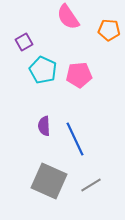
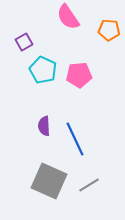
gray line: moved 2 px left
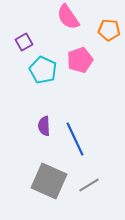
pink pentagon: moved 1 px right, 15 px up; rotated 15 degrees counterclockwise
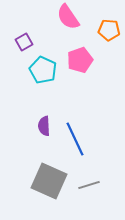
gray line: rotated 15 degrees clockwise
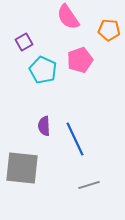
gray square: moved 27 px left, 13 px up; rotated 18 degrees counterclockwise
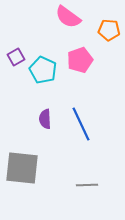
pink semicircle: rotated 20 degrees counterclockwise
purple square: moved 8 px left, 15 px down
purple semicircle: moved 1 px right, 7 px up
blue line: moved 6 px right, 15 px up
gray line: moved 2 px left; rotated 15 degrees clockwise
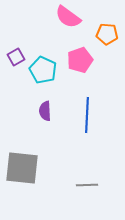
orange pentagon: moved 2 px left, 4 px down
purple semicircle: moved 8 px up
blue line: moved 6 px right, 9 px up; rotated 28 degrees clockwise
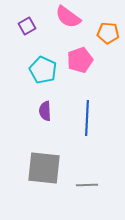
orange pentagon: moved 1 px right, 1 px up
purple square: moved 11 px right, 31 px up
blue line: moved 3 px down
gray square: moved 22 px right
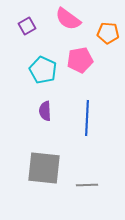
pink semicircle: moved 2 px down
pink pentagon: rotated 10 degrees clockwise
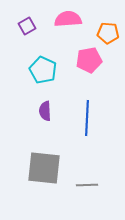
pink semicircle: rotated 140 degrees clockwise
pink pentagon: moved 9 px right
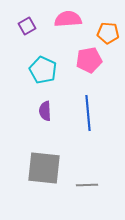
blue line: moved 1 px right, 5 px up; rotated 8 degrees counterclockwise
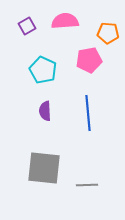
pink semicircle: moved 3 px left, 2 px down
